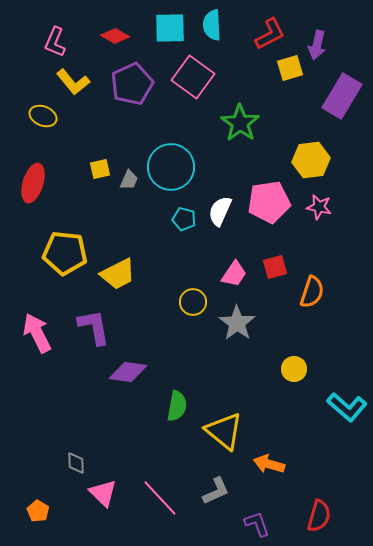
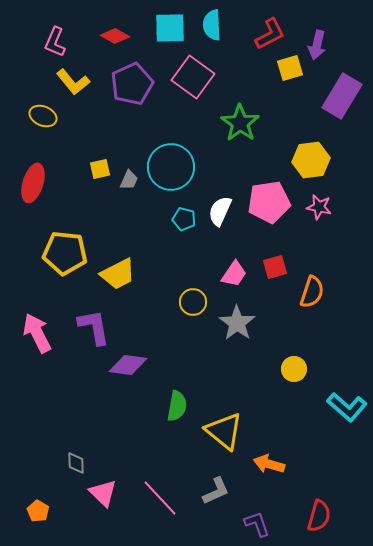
purple diamond at (128, 372): moved 7 px up
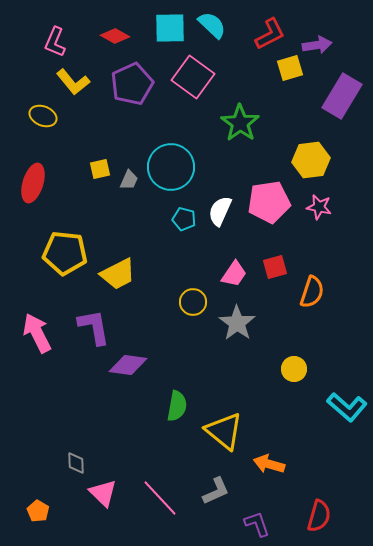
cyan semicircle at (212, 25): rotated 136 degrees clockwise
purple arrow at (317, 45): rotated 112 degrees counterclockwise
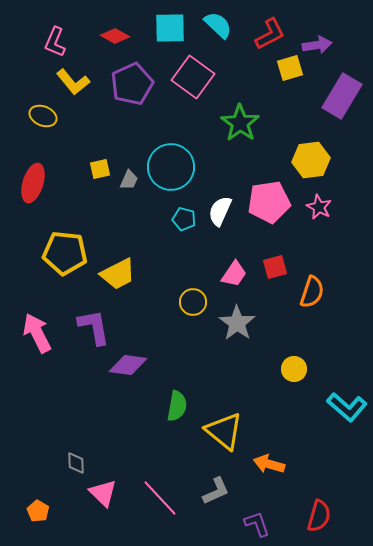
cyan semicircle at (212, 25): moved 6 px right
pink star at (319, 207): rotated 15 degrees clockwise
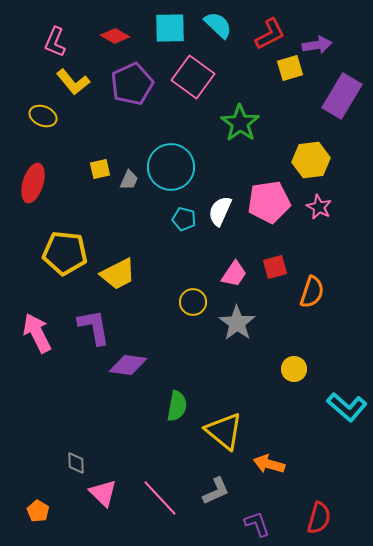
red semicircle at (319, 516): moved 2 px down
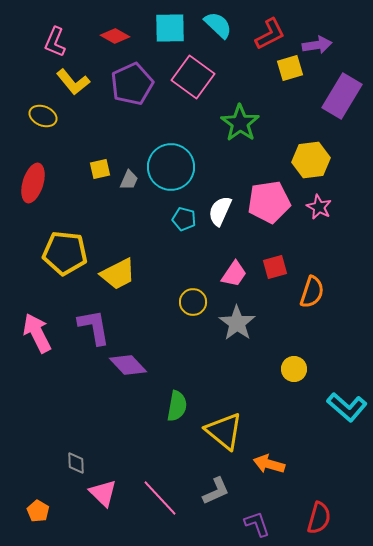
purple diamond at (128, 365): rotated 39 degrees clockwise
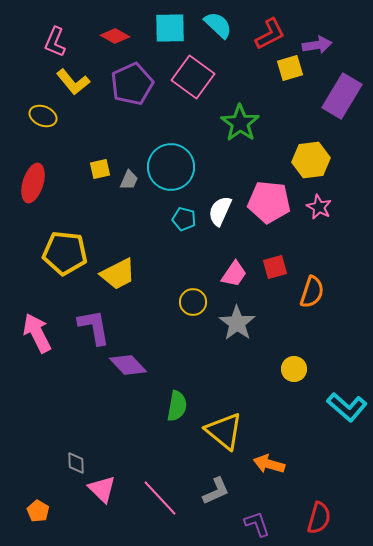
pink pentagon at (269, 202): rotated 15 degrees clockwise
pink triangle at (103, 493): moved 1 px left, 4 px up
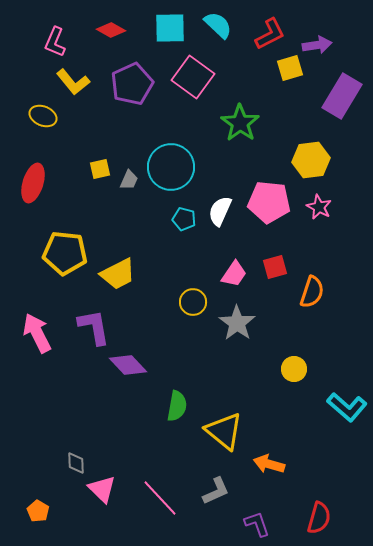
red diamond at (115, 36): moved 4 px left, 6 px up
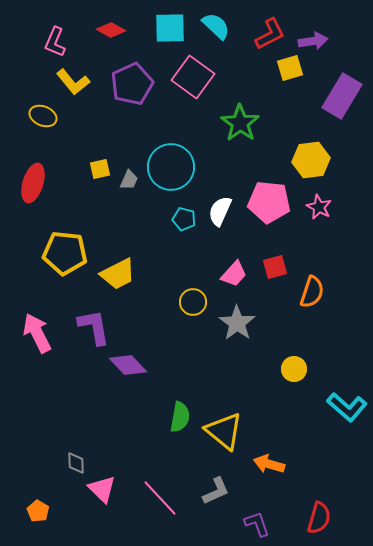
cyan semicircle at (218, 25): moved 2 px left, 1 px down
purple arrow at (317, 45): moved 4 px left, 4 px up
pink trapezoid at (234, 274): rotated 8 degrees clockwise
green semicircle at (177, 406): moved 3 px right, 11 px down
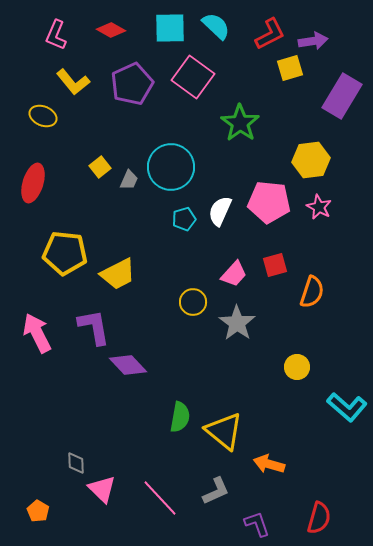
pink L-shape at (55, 42): moved 1 px right, 7 px up
yellow square at (100, 169): moved 2 px up; rotated 25 degrees counterclockwise
cyan pentagon at (184, 219): rotated 30 degrees counterclockwise
red square at (275, 267): moved 2 px up
yellow circle at (294, 369): moved 3 px right, 2 px up
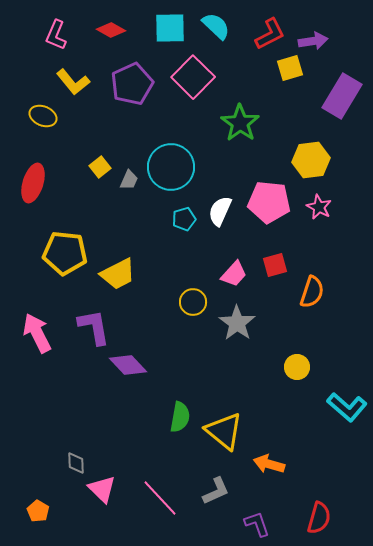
pink square at (193, 77): rotated 9 degrees clockwise
